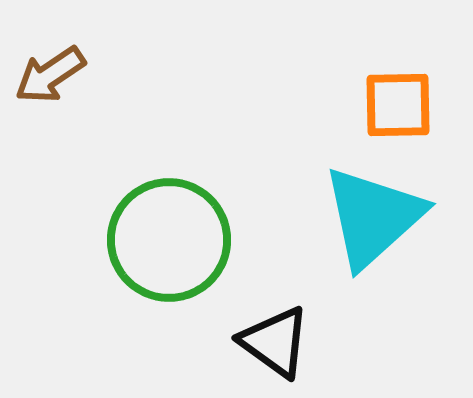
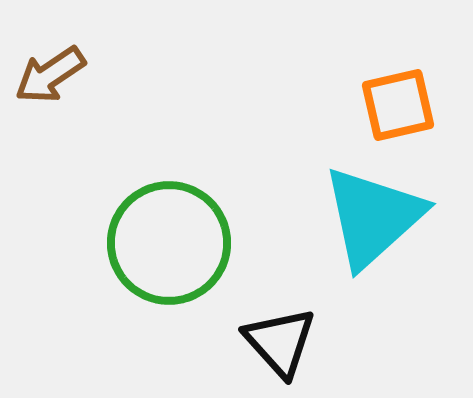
orange square: rotated 12 degrees counterclockwise
green circle: moved 3 px down
black triangle: moved 5 px right; rotated 12 degrees clockwise
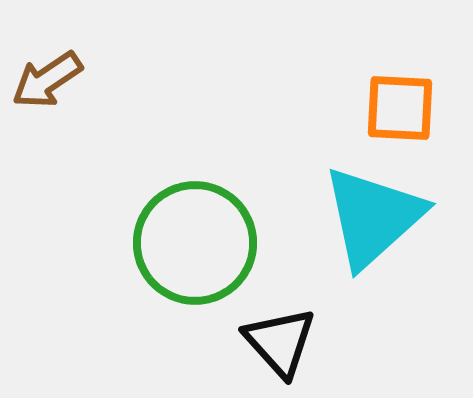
brown arrow: moved 3 px left, 5 px down
orange square: moved 2 px right, 3 px down; rotated 16 degrees clockwise
green circle: moved 26 px right
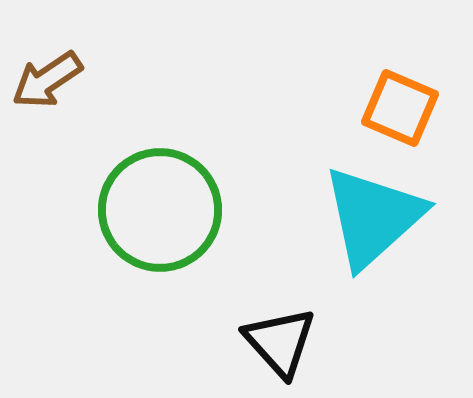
orange square: rotated 20 degrees clockwise
green circle: moved 35 px left, 33 px up
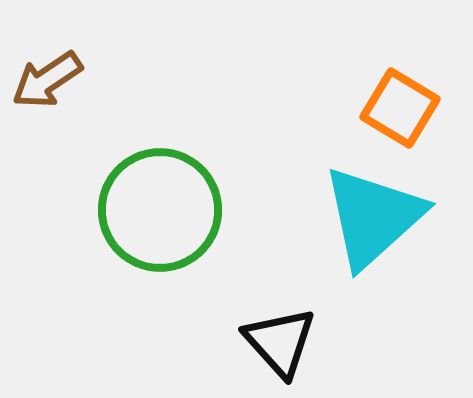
orange square: rotated 8 degrees clockwise
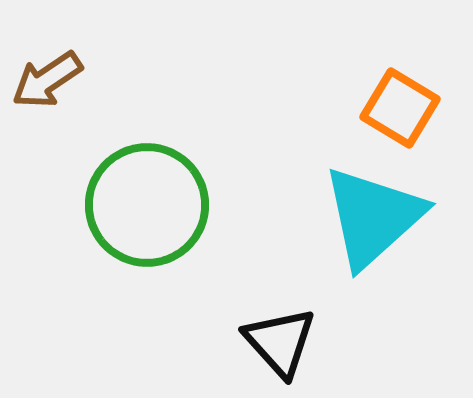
green circle: moved 13 px left, 5 px up
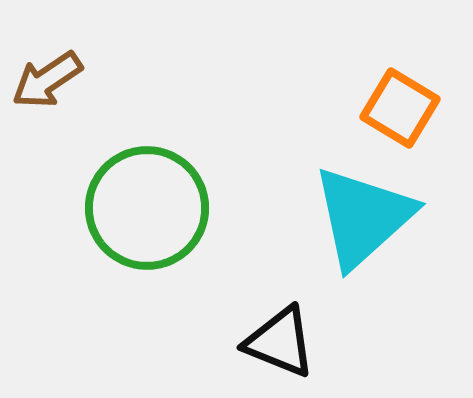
green circle: moved 3 px down
cyan triangle: moved 10 px left
black triangle: rotated 26 degrees counterclockwise
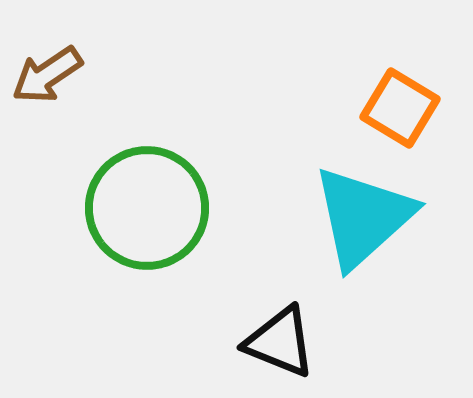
brown arrow: moved 5 px up
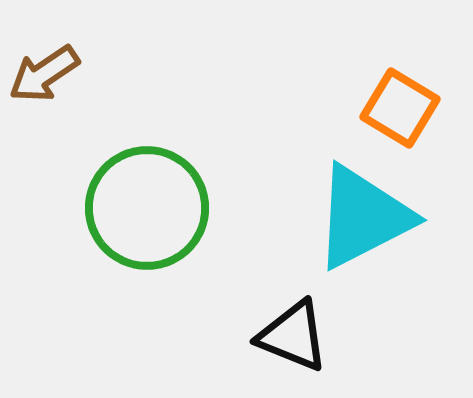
brown arrow: moved 3 px left, 1 px up
cyan triangle: rotated 15 degrees clockwise
black triangle: moved 13 px right, 6 px up
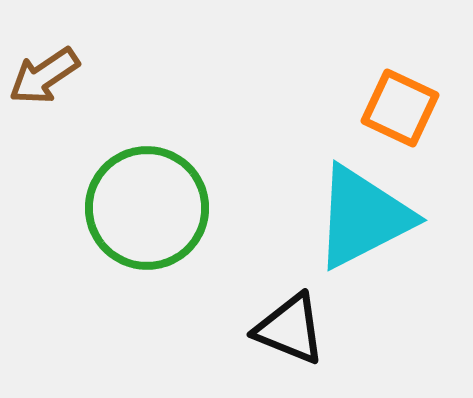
brown arrow: moved 2 px down
orange square: rotated 6 degrees counterclockwise
black triangle: moved 3 px left, 7 px up
